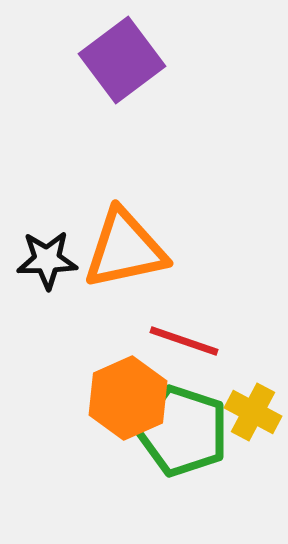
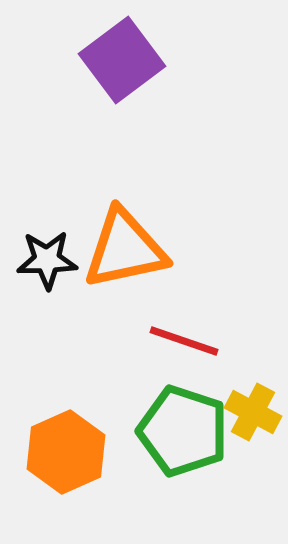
orange hexagon: moved 62 px left, 54 px down
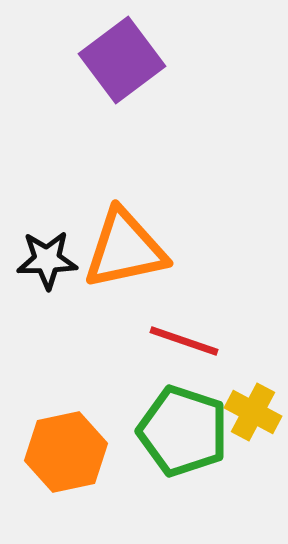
orange hexagon: rotated 12 degrees clockwise
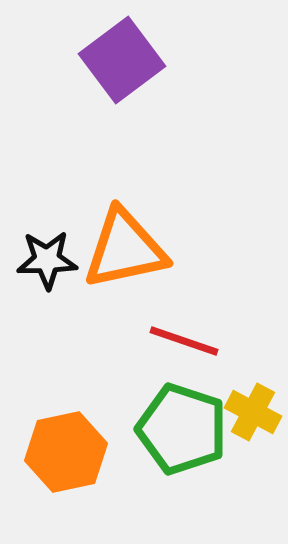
green pentagon: moved 1 px left, 2 px up
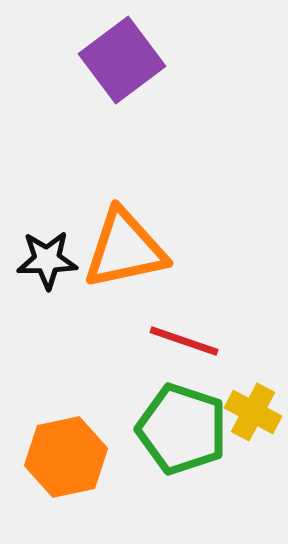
orange hexagon: moved 5 px down
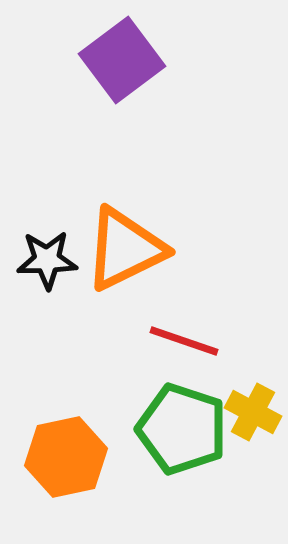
orange triangle: rotated 14 degrees counterclockwise
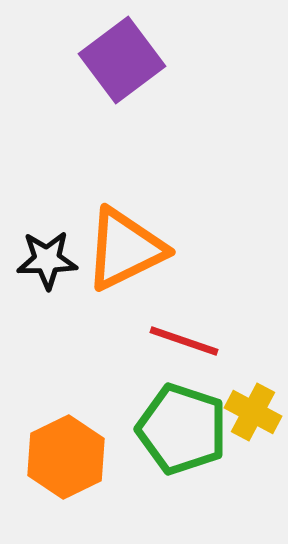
orange hexagon: rotated 14 degrees counterclockwise
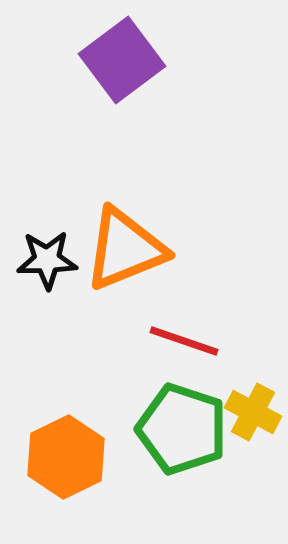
orange triangle: rotated 4 degrees clockwise
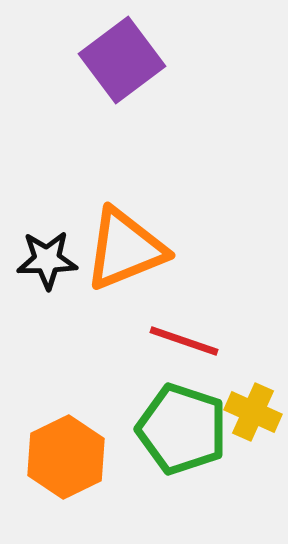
yellow cross: rotated 4 degrees counterclockwise
